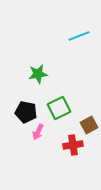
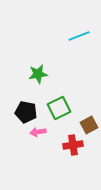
pink arrow: rotated 56 degrees clockwise
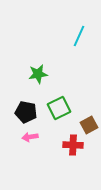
cyan line: rotated 45 degrees counterclockwise
pink arrow: moved 8 px left, 5 px down
red cross: rotated 12 degrees clockwise
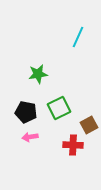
cyan line: moved 1 px left, 1 px down
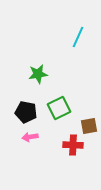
brown square: moved 1 px down; rotated 18 degrees clockwise
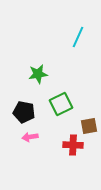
green square: moved 2 px right, 4 px up
black pentagon: moved 2 px left
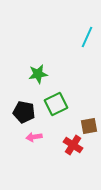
cyan line: moved 9 px right
green square: moved 5 px left
pink arrow: moved 4 px right
red cross: rotated 30 degrees clockwise
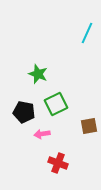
cyan line: moved 4 px up
green star: rotated 30 degrees clockwise
pink arrow: moved 8 px right, 3 px up
red cross: moved 15 px left, 18 px down; rotated 12 degrees counterclockwise
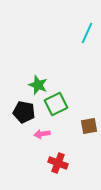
green star: moved 11 px down
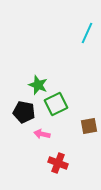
pink arrow: rotated 21 degrees clockwise
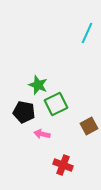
brown square: rotated 18 degrees counterclockwise
red cross: moved 5 px right, 2 px down
